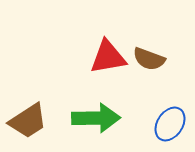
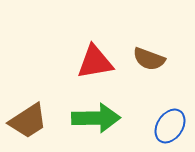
red triangle: moved 13 px left, 5 px down
blue ellipse: moved 2 px down
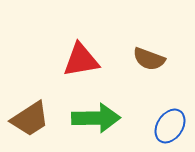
red triangle: moved 14 px left, 2 px up
brown trapezoid: moved 2 px right, 2 px up
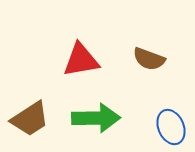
blue ellipse: moved 1 px right, 1 px down; rotated 56 degrees counterclockwise
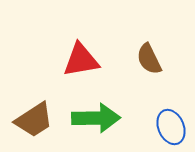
brown semicircle: rotated 44 degrees clockwise
brown trapezoid: moved 4 px right, 1 px down
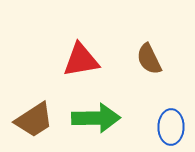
blue ellipse: rotated 24 degrees clockwise
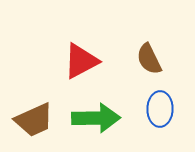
red triangle: moved 1 px down; rotated 18 degrees counterclockwise
brown trapezoid: rotated 9 degrees clockwise
blue ellipse: moved 11 px left, 18 px up
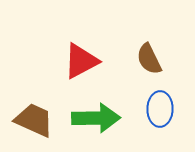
brown trapezoid: rotated 132 degrees counterclockwise
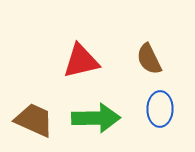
red triangle: rotated 15 degrees clockwise
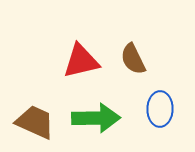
brown semicircle: moved 16 px left
brown trapezoid: moved 1 px right, 2 px down
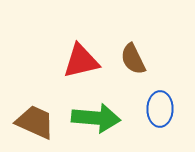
green arrow: rotated 6 degrees clockwise
